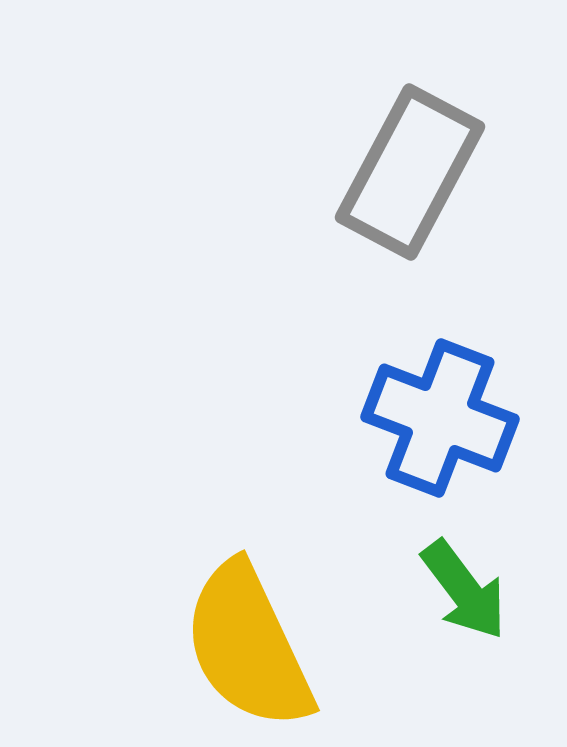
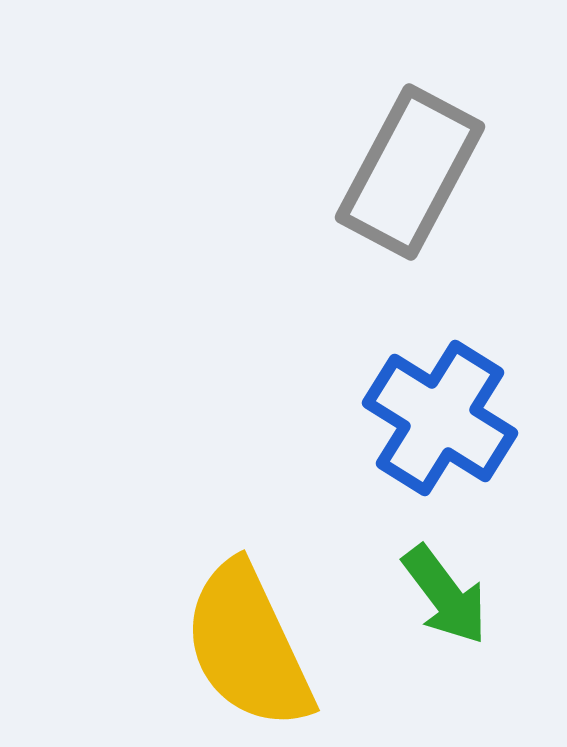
blue cross: rotated 11 degrees clockwise
green arrow: moved 19 px left, 5 px down
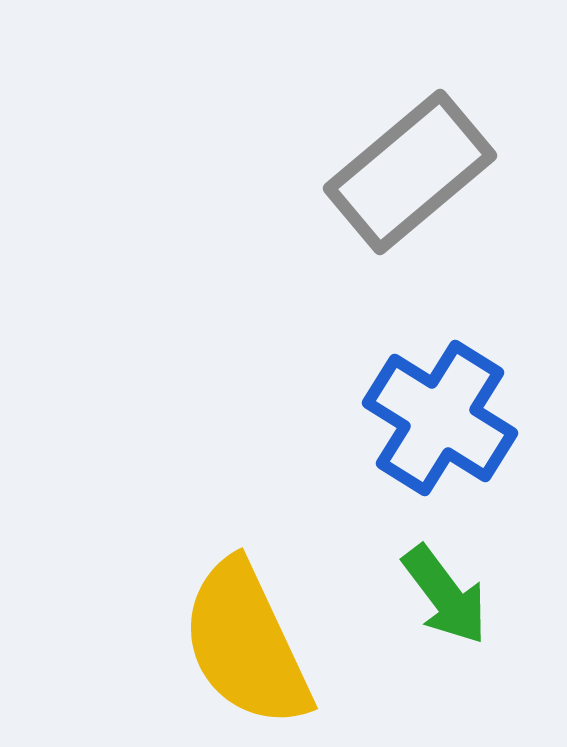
gray rectangle: rotated 22 degrees clockwise
yellow semicircle: moved 2 px left, 2 px up
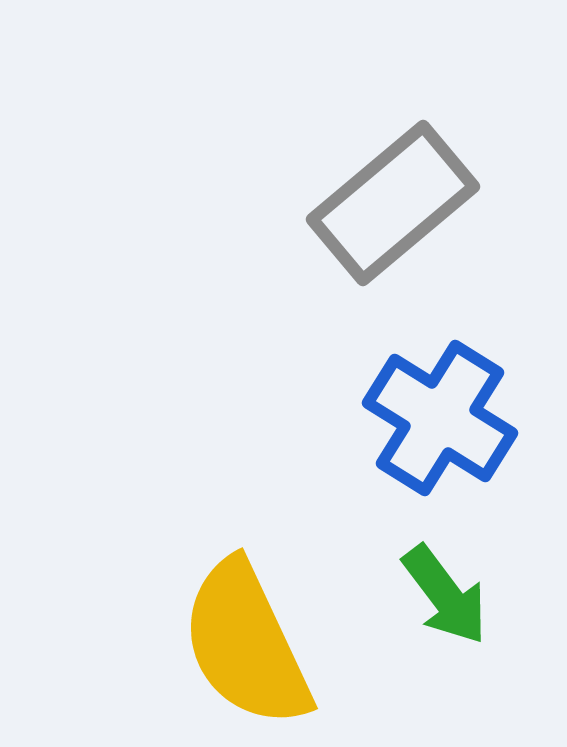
gray rectangle: moved 17 px left, 31 px down
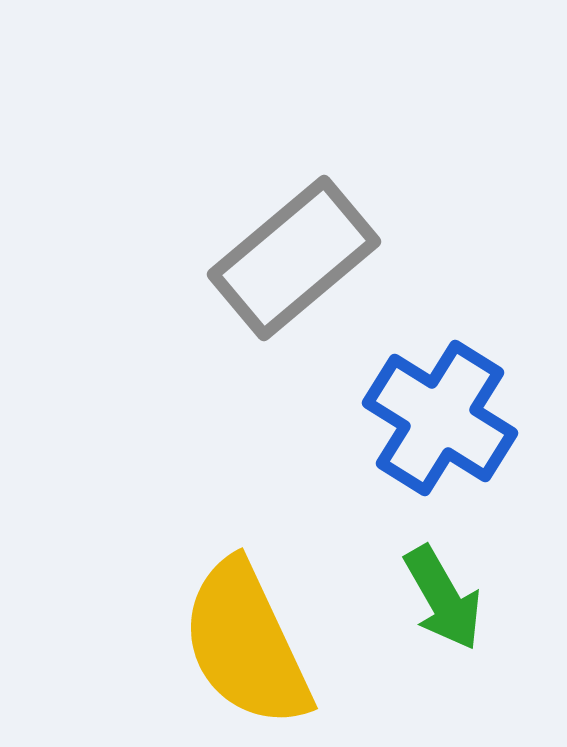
gray rectangle: moved 99 px left, 55 px down
green arrow: moved 2 px left, 3 px down; rotated 7 degrees clockwise
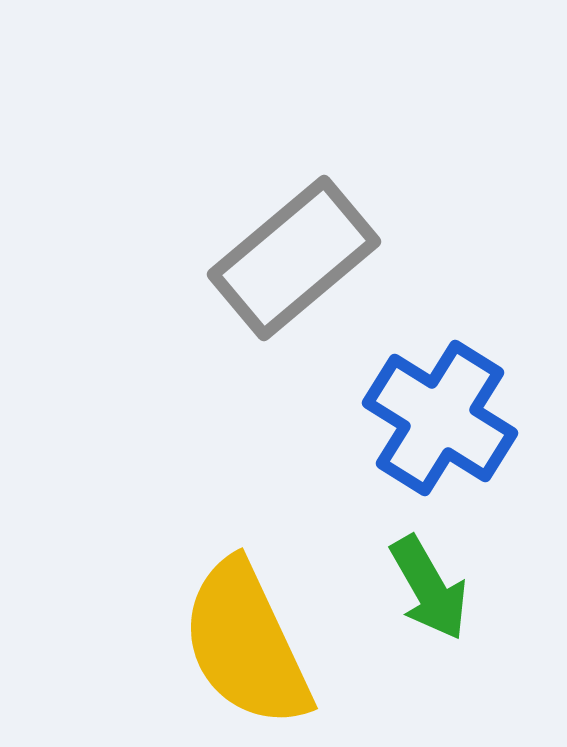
green arrow: moved 14 px left, 10 px up
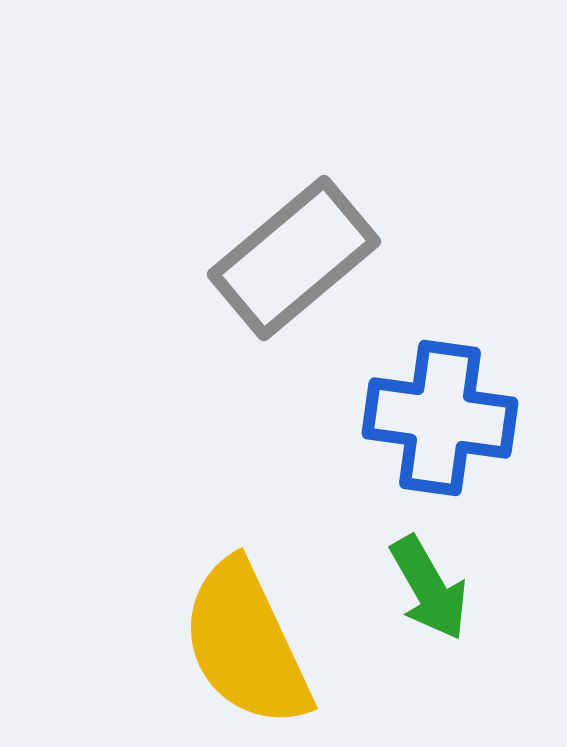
blue cross: rotated 24 degrees counterclockwise
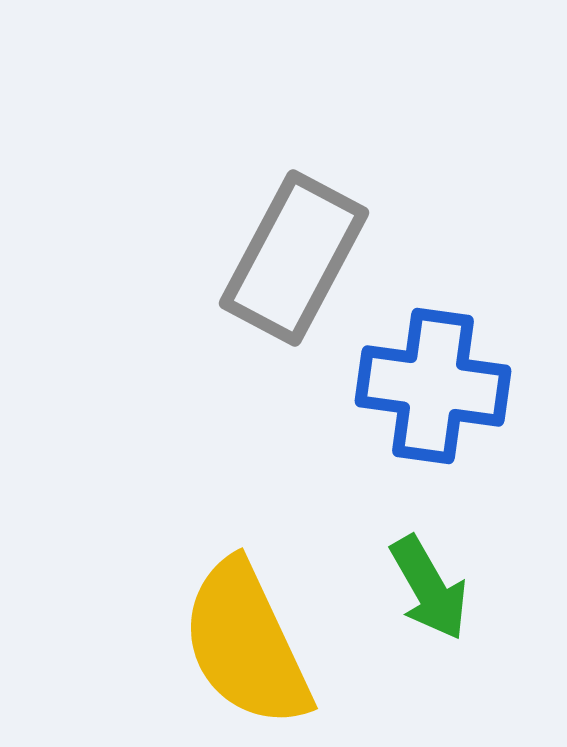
gray rectangle: rotated 22 degrees counterclockwise
blue cross: moved 7 px left, 32 px up
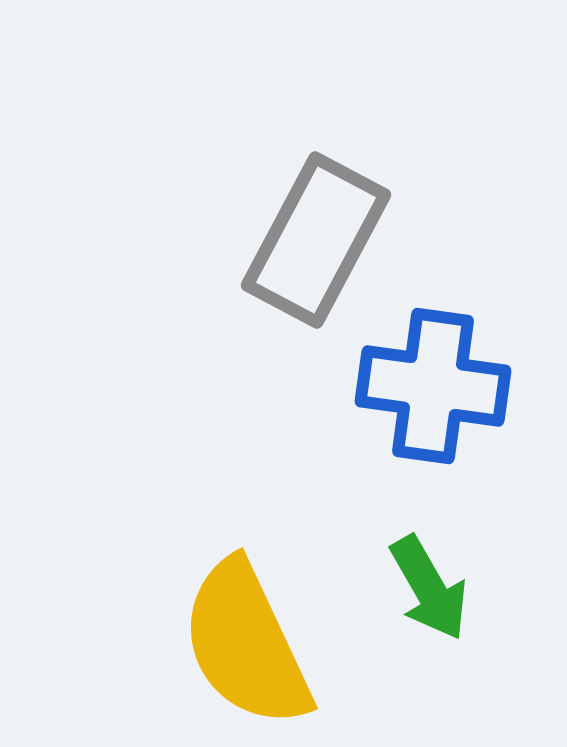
gray rectangle: moved 22 px right, 18 px up
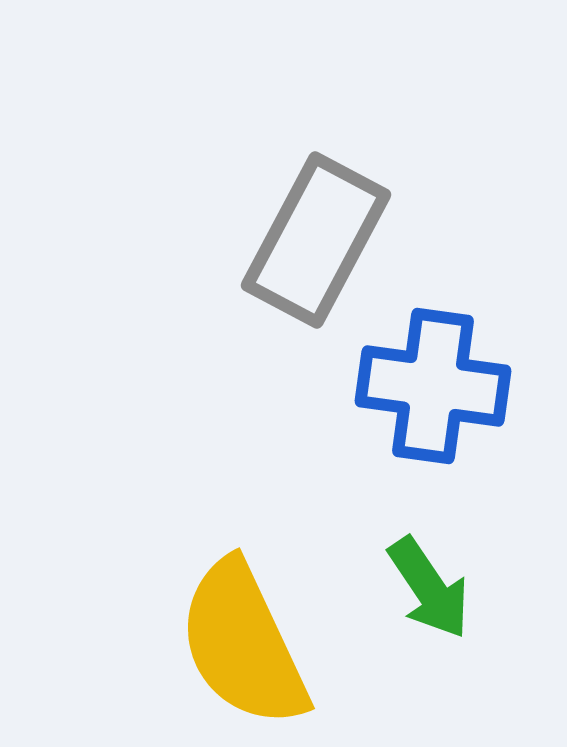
green arrow: rotated 4 degrees counterclockwise
yellow semicircle: moved 3 px left
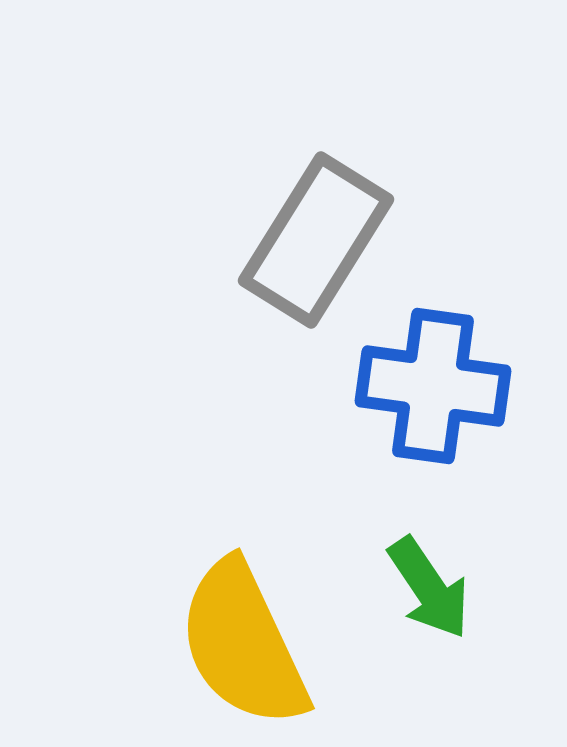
gray rectangle: rotated 4 degrees clockwise
